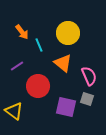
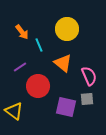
yellow circle: moved 1 px left, 4 px up
purple line: moved 3 px right, 1 px down
gray square: rotated 24 degrees counterclockwise
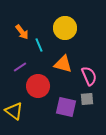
yellow circle: moved 2 px left, 1 px up
orange triangle: moved 1 px down; rotated 24 degrees counterclockwise
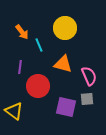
purple line: rotated 48 degrees counterclockwise
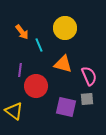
purple line: moved 3 px down
red circle: moved 2 px left
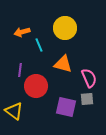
orange arrow: rotated 112 degrees clockwise
pink semicircle: moved 2 px down
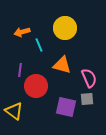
orange triangle: moved 1 px left, 1 px down
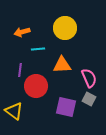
cyan line: moved 1 px left, 4 px down; rotated 72 degrees counterclockwise
orange triangle: rotated 18 degrees counterclockwise
gray square: moved 2 px right; rotated 32 degrees clockwise
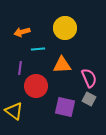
purple line: moved 2 px up
purple square: moved 1 px left
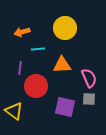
gray square: rotated 24 degrees counterclockwise
